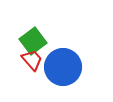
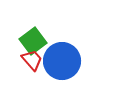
blue circle: moved 1 px left, 6 px up
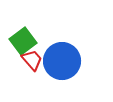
green square: moved 10 px left
